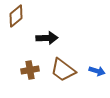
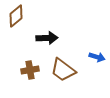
blue arrow: moved 14 px up
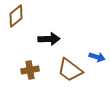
black arrow: moved 2 px right, 1 px down
brown trapezoid: moved 7 px right
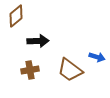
black arrow: moved 11 px left, 2 px down
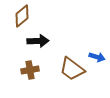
brown diamond: moved 6 px right
brown trapezoid: moved 2 px right, 1 px up
